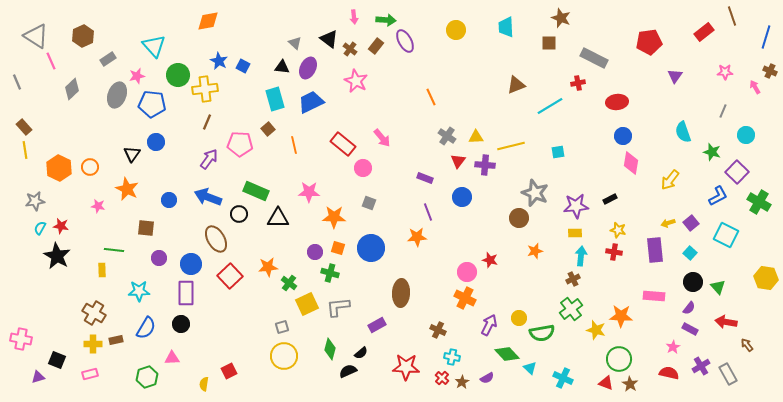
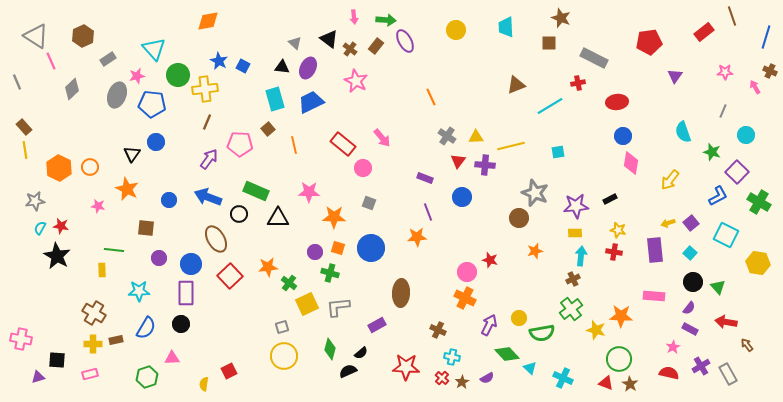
cyan triangle at (154, 46): moved 3 px down
yellow hexagon at (766, 278): moved 8 px left, 15 px up
black square at (57, 360): rotated 18 degrees counterclockwise
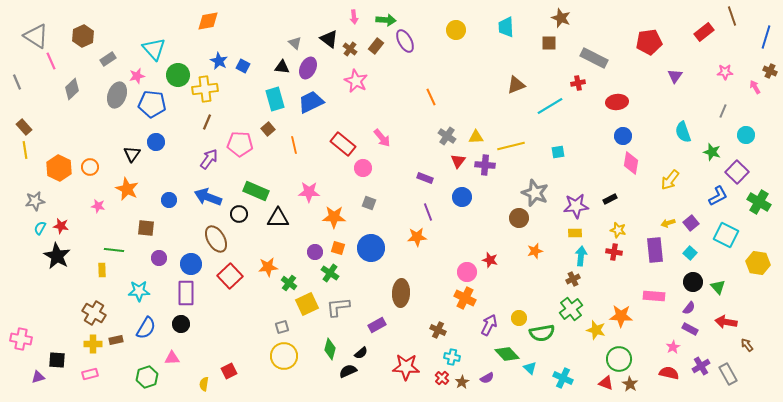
green cross at (330, 273): rotated 18 degrees clockwise
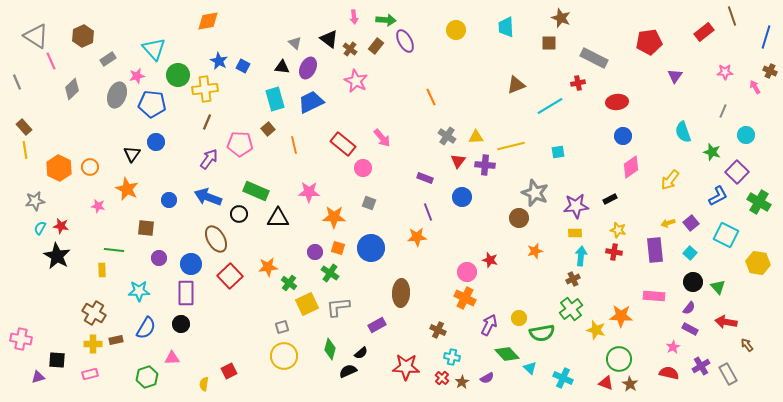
pink diamond at (631, 163): moved 4 px down; rotated 45 degrees clockwise
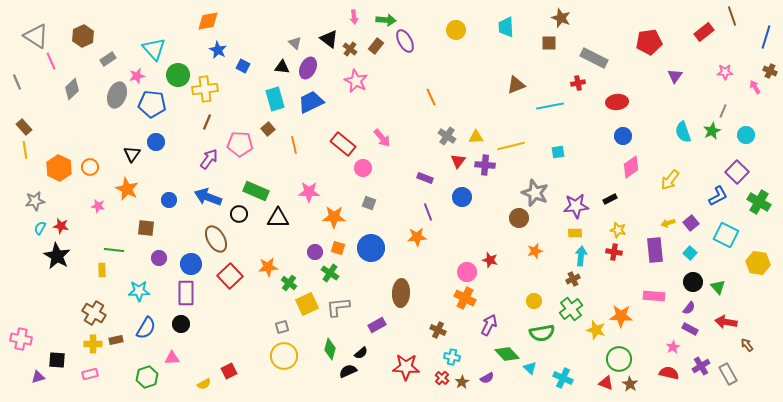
blue star at (219, 61): moved 1 px left, 11 px up
cyan line at (550, 106): rotated 20 degrees clockwise
green star at (712, 152): moved 21 px up; rotated 30 degrees clockwise
yellow circle at (519, 318): moved 15 px right, 17 px up
yellow semicircle at (204, 384): rotated 128 degrees counterclockwise
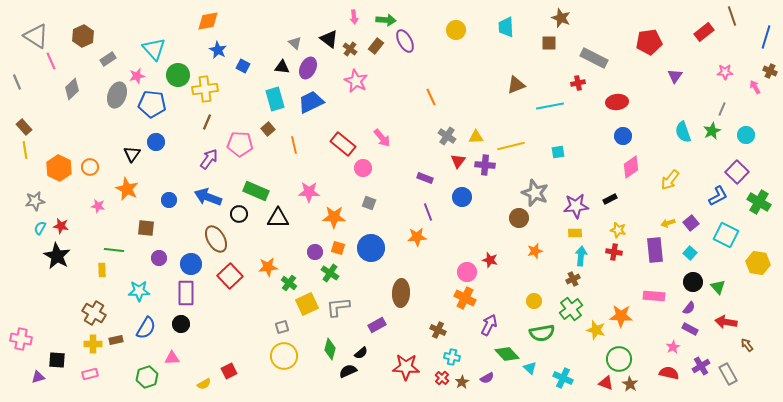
gray line at (723, 111): moved 1 px left, 2 px up
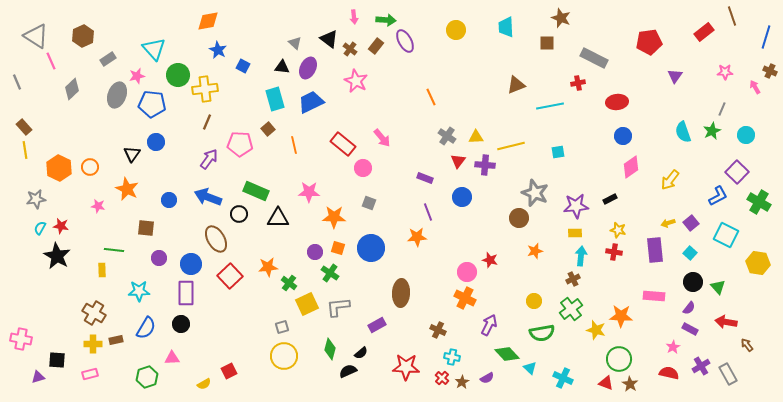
brown square at (549, 43): moved 2 px left
gray star at (35, 201): moved 1 px right, 2 px up
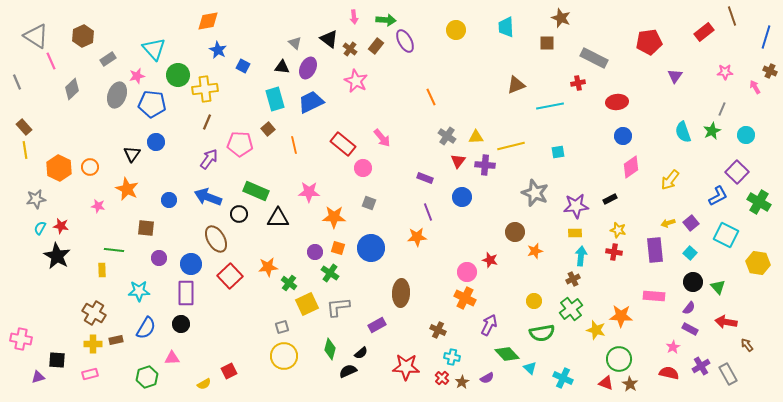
brown circle at (519, 218): moved 4 px left, 14 px down
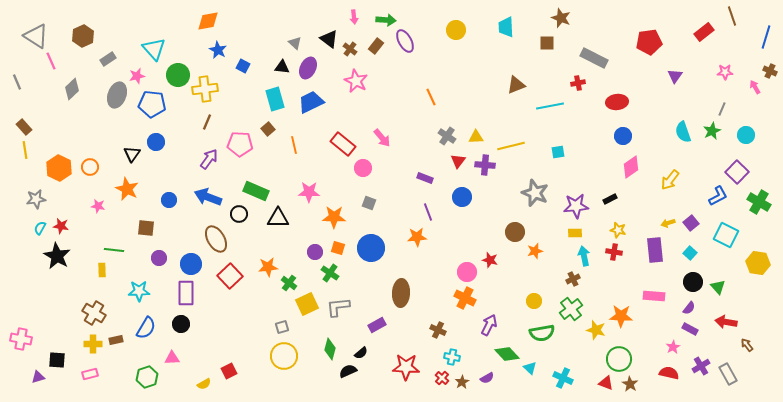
cyan arrow at (581, 256): moved 3 px right; rotated 18 degrees counterclockwise
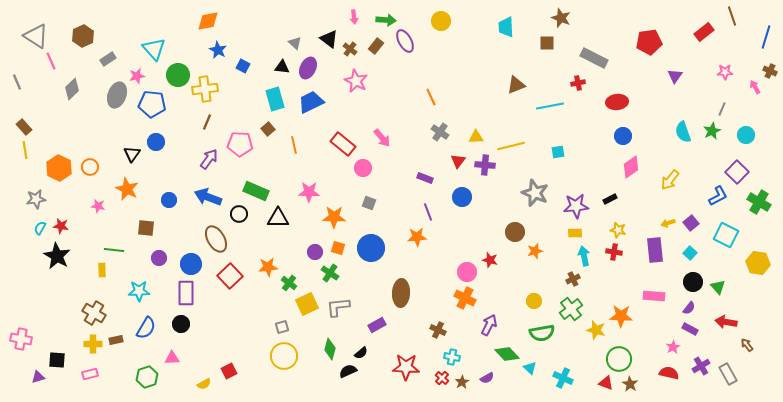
yellow circle at (456, 30): moved 15 px left, 9 px up
gray cross at (447, 136): moved 7 px left, 4 px up
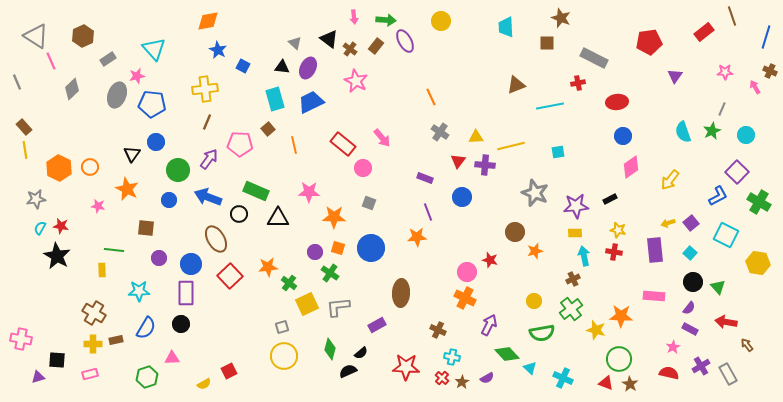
green circle at (178, 75): moved 95 px down
